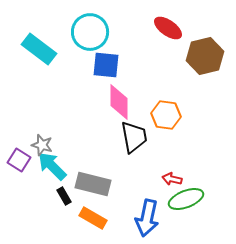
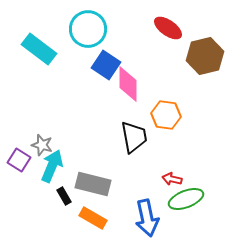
cyan circle: moved 2 px left, 3 px up
blue square: rotated 28 degrees clockwise
pink diamond: moved 9 px right, 18 px up
cyan arrow: rotated 68 degrees clockwise
blue arrow: rotated 24 degrees counterclockwise
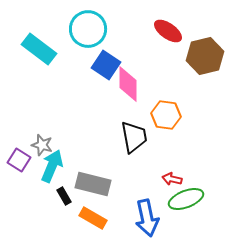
red ellipse: moved 3 px down
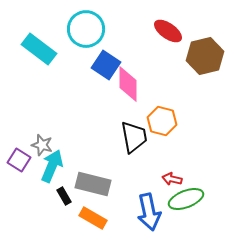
cyan circle: moved 2 px left
orange hexagon: moved 4 px left, 6 px down; rotated 8 degrees clockwise
blue arrow: moved 2 px right, 6 px up
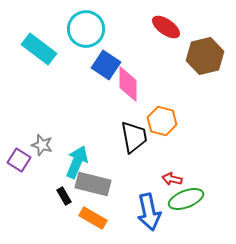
red ellipse: moved 2 px left, 4 px up
cyan arrow: moved 25 px right, 4 px up
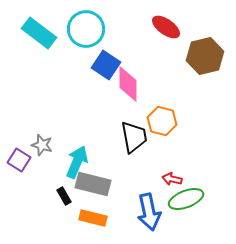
cyan rectangle: moved 16 px up
orange rectangle: rotated 16 degrees counterclockwise
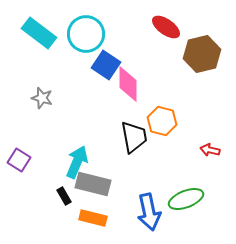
cyan circle: moved 5 px down
brown hexagon: moved 3 px left, 2 px up
gray star: moved 47 px up
red arrow: moved 38 px right, 29 px up
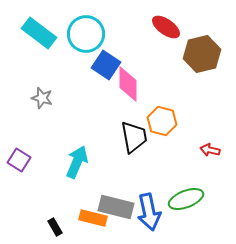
gray rectangle: moved 23 px right, 23 px down
black rectangle: moved 9 px left, 31 px down
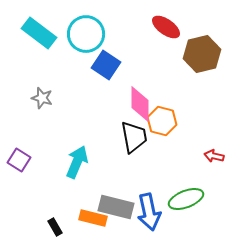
pink diamond: moved 12 px right, 20 px down
red arrow: moved 4 px right, 6 px down
